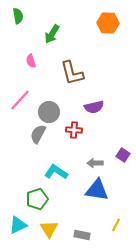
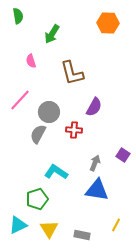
purple semicircle: rotated 48 degrees counterclockwise
gray arrow: rotated 112 degrees clockwise
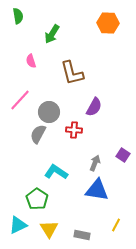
green pentagon: rotated 20 degrees counterclockwise
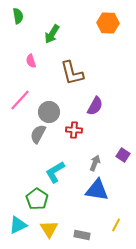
purple semicircle: moved 1 px right, 1 px up
cyan L-shape: moved 1 px left; rotated 65 degrees counterclockwise
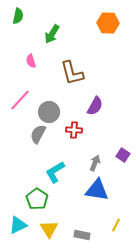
green semicircle: rotated 21 degrees clockwise
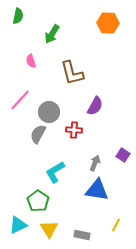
green pentagon: moved 1 px right, 2 px down
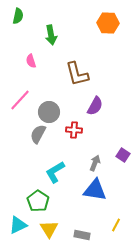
green arrow: moved 1 px left, 1 px down; rotated 42 degrees counterclockwise
brown L-shape: moved 5 px right, 1 px down
blue triangle: moved 2 px left
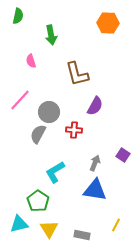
cyan triangle: moved 1 px right, 1 px up; rotated 12 degrees clockwise
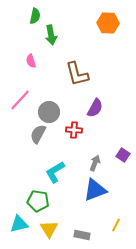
green semicircle: moved 17 px right
purple semicircle: moved 2 px down
blue triangle: rotated 30 degrees counterclockwise
green pentagon: rotated 25 degrees counterclockwise
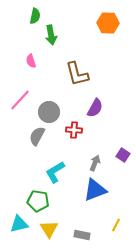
gray semicircle: moved 1 px left, 2 px down
